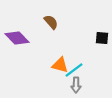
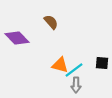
black square: moved 25 px down
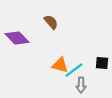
gray arrow: moved 5 px right
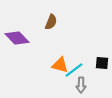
brown semicircle: rotated 63 degrees clockwise
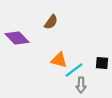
brown semicircle: rotated 14 degrees clockwise
orange triangle: moved 1 px left, 5 px up
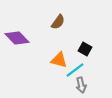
brown semicircle: moved 7 px right
black square: moved 17 px left, 14 px up; rotated 24 degrees clockwise
cyan line: moved 1 px right
gray arrow: rotated 14 degrees counterclockwise
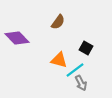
black square: moved 1 px right, 1 px up
gray arrow: moved 2 px up; rotated 14 degrees counterclockwise
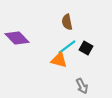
brown semicircle: moved 9 px right; rotated 133 degrees clockwise
cyan line: moved 8 px left, 23 px up
gray arrow: moved 1 px right, 3 px down
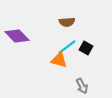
brown semicircle: rotated 84 degrees counterclockwise
purple diamond: moved 2 px up
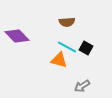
cyan line: rotated 66 degrees clockwise
gray arrow: rotated 84 degrees clockwise
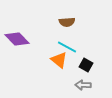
purple diamond: moved 3 px down
black square: moved 17 px down
orange triangle: rotated 24 degrees clockwise
gray arrow: moved 1 px right, 1 px up; rotated 35 degrees clockwise
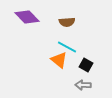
purple diamond: moved 10 px right, 22 px up
